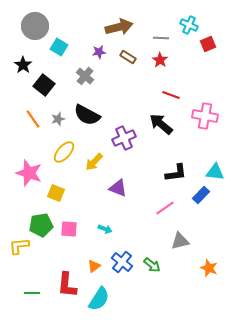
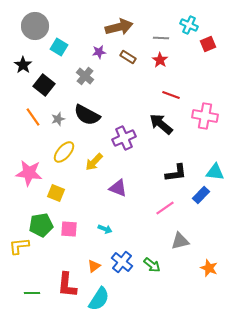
orange line: moved 2 px up
pink star: rotated 12 degrees counterclockwise
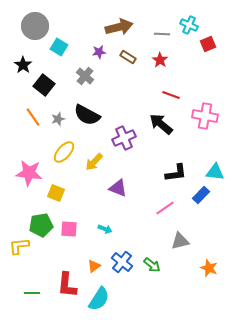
gray line: moved 1 px right, 4 px up
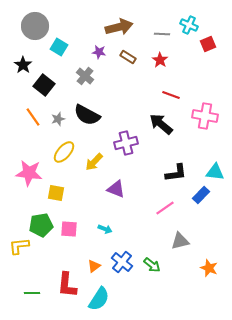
purple star: rotated 16 degrees clockwise
purple cross: moved 2 px right, 5 px down; rotated 10 degrees clockwise
purple triangle: moved 2 px left, 1 px down
yellow square: rotated 12 degrees counterclockwise
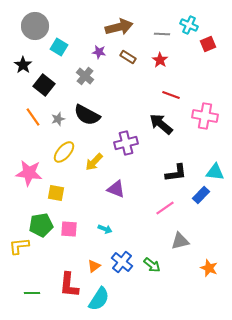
red L-shape: moved 2 px right
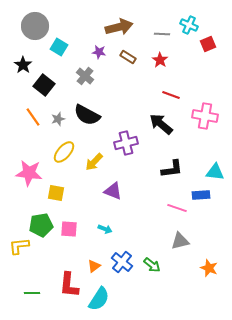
black L-shape: moved 4 px left, 4 px up
purple triangle: moved 3 px left, 2 px down
blue rectangle: rotated 42 degrees clockwise
pink line: moved 12 px right; rotated 54 degrees clockwise
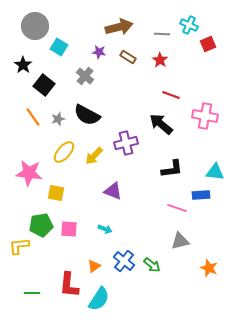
yellow arrow: moved 6 px up
blue cross: moved 2 px right, 1 px up
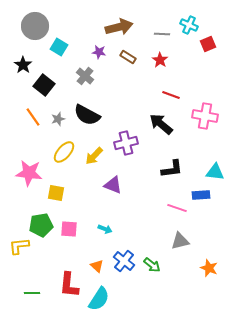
purple triangle: moved 6 px up
orange triangle: moved 3 px right; rotated 40 degrees counterclockwise
